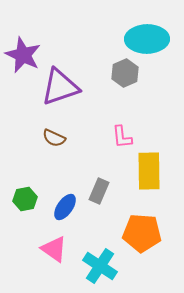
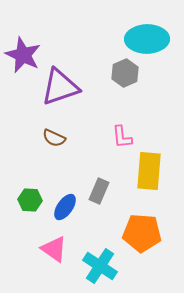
yellow rectangle: rotated 6 degrees clockwise
green hexagon: moved 5 px right, 1 px down; rotated 15 degrees clockwise
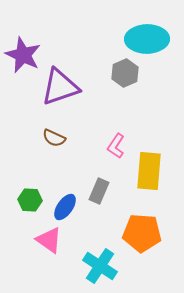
pink L-shape: moved 6 px left, 9 px down; rotated 40 degrees clockwise
pink triangle: moved 5 px left, 9 px up
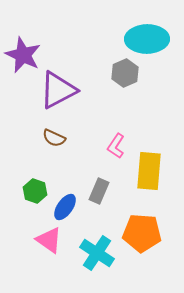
purple triangle: moved 2 px left, 3 px down; rotated 9 degrees counterclockwise
green hexagon: moved 5 px right, 9 px up; rotated 15 degrees clockwise
cyan cross: moved 3 px left, 13 px up
